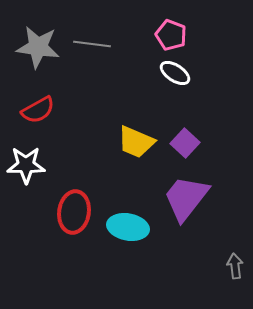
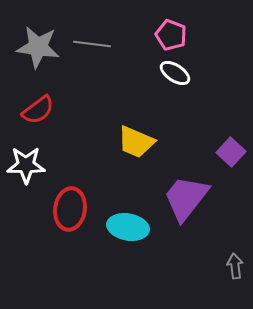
red semicircle: rotated 8 degrees counterclockwise
purple square: moved 46 px right, 9 px down
red ellipse: moved 4 px left, 3 px up
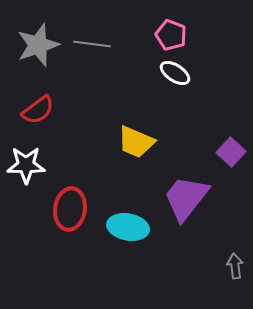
gray star: moved 2 px up; rotated 27 degrees counterclockwise
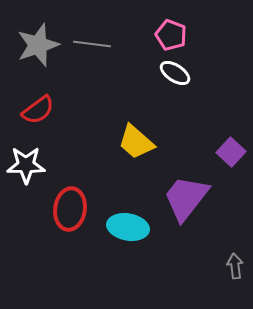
yellow trapezoid: rotated 18 degrees clockwise
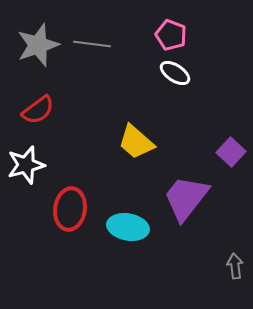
white star: rotated 15 degrees counterclockwise
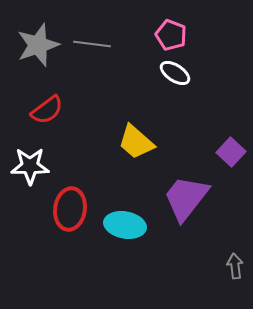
red semicircle: moved 9 px right
white star: moved 4 px right, 1 px down; rotated 15 degrees clockwise
cyan ellipse: moved 3 px left, 2 px up
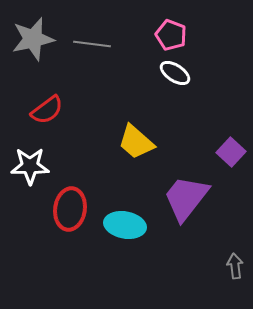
gray star: moved 5 px left, 6 px up; rotated 6 degrees clockwise
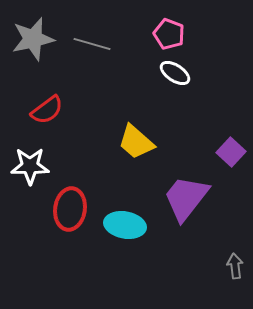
pink pentagon: moved 2 px left, 1 px up
gray line: rotated 9 degrees clockwise
